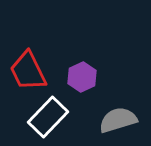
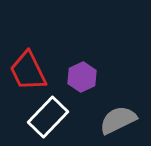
gray semicircle: rotated 9 degrees counterclockwise
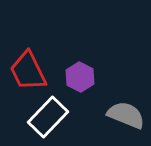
purple hexagon: moved 2 px left; rotated 8 degrees counterclockwise
gray semicircle: moved 8 px right, 5 px up; rotated 48 degrees clockwise
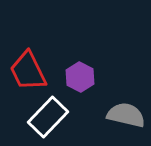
gray semicircle: rotated 9 degrees counterclockwise
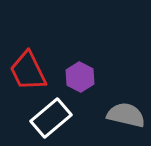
white rectangle: moved 3 px right, 1 px down; rotated 6 degrees clockwise
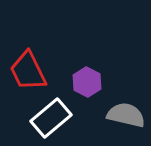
purple hexagon: moved 7 px right, 5 px down
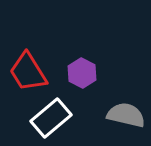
red trapezoid: moved 1 px down; rotated 6 degrees counterclockwise
purple hexagon: moved 5 px left, 9 px up
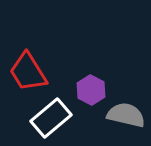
purple hexagon: moved 9 px right, 17 px down
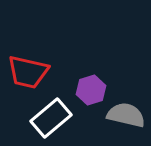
red trapezoid: rotated 45 degrees counterclockwise
purple hexagon: rotated 16 degrees clockwise
